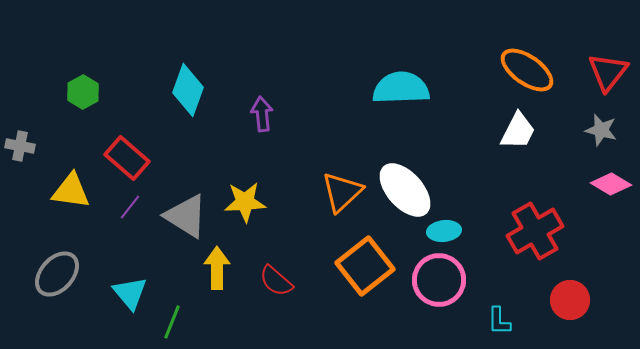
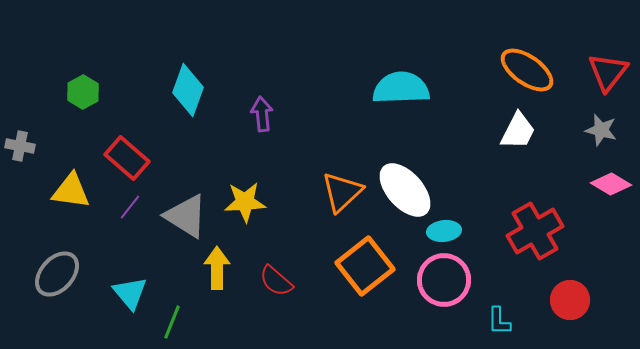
pink circle: moved 5 px right
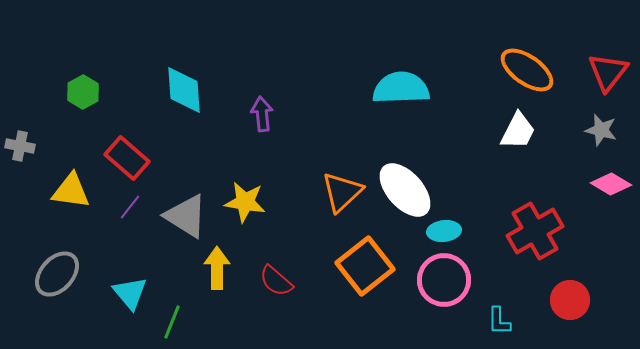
cyan diamond: moved 4 px left; rotated 24 degrees counterclockwise
yellow star: rotated 12 degrees clockwise
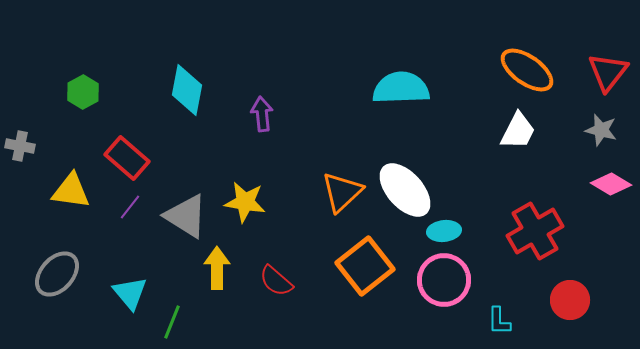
cyan diamond: moved 3 px right; rotated 15 degrees clockwise
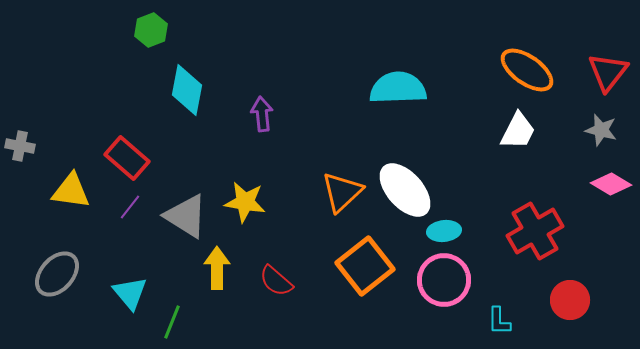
cyan semicircle: moved 3 px left
green hexagon: moved 68 px right, 62 px up; rotated 8 degrees clockwise
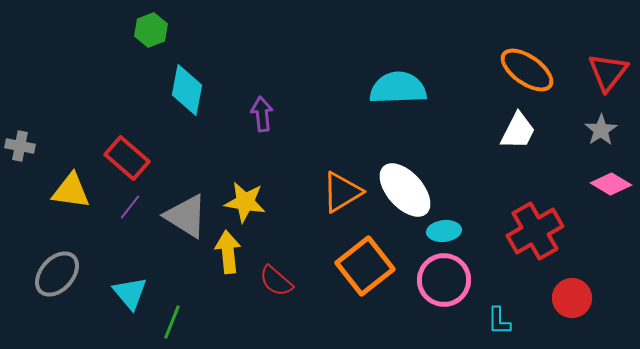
gray star: rotated 24 degrees clockwise
orange triangle: rotated 12 degrees clockwise
yellow arrow: moved 11 px right, 16 px up; rotated 6 degrees counterclockwise
red circle: moved 2 px right, 2 px up
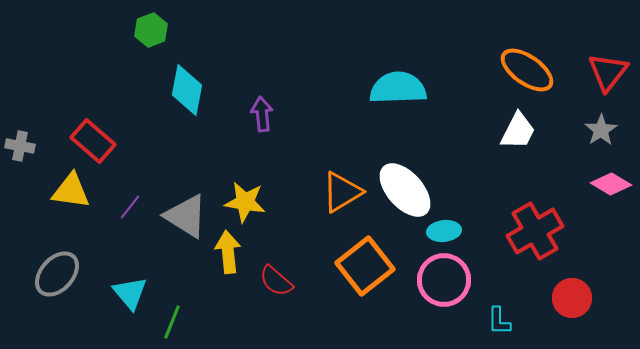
red rectangle: moved 34 px left, 17 px up
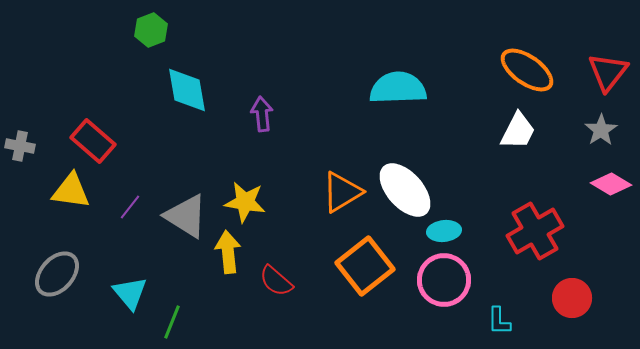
cyan diamond: rotated 21 degrees counterclockwise
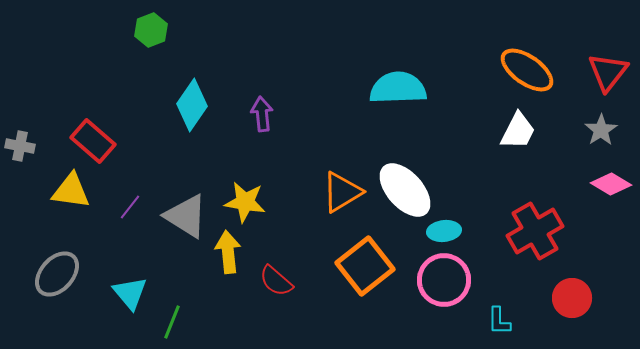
cyan diamond: moved 5 px right, 15 px down; rotated 45 degrees clockwise
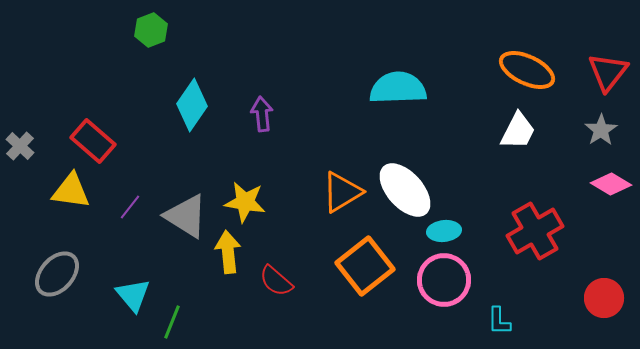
orange ellipse: rotated 10 degrees counterclockwise
gray cross: rotated 32 degrees clockwise
cyan triangle: moved 3 px right, 2 px down
red circle: moved 32 px right
